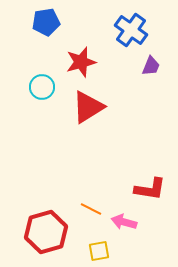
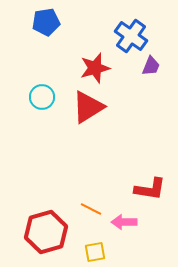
blue cross: moved 6 px down
red star: moved 14 px right, 6 px down
cyan circle: moved 10 px down
pink arrow: rotated 15 degrees counterclockwise
yellow square: moved 4 px left, 1 px down
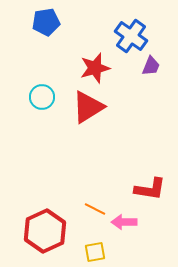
orange line: moved 4 px right
red hexagon: moved 1 px left, 1 px up; rotated 9 degrees counterclockwise
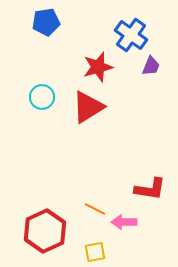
blue cross: moved 1 px up
red star: moved 3 px right, 1 px up
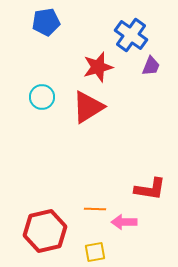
orange line: rotated 25 degrees counterclockwise
red hexagon: rotated 12 degrees clockwise
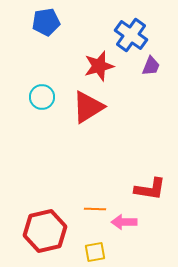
red star: moved 1 px right, 1 px up
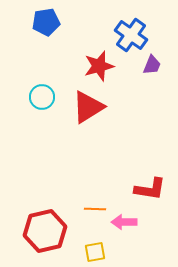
purple trapezoid: moved 1 px right, 1 px up
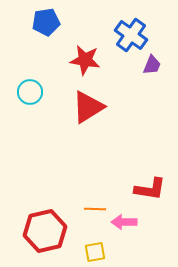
red star: moved 14 px left, 6 px up; rotated 24 degrees clockwise
cyan circle: moved 12 px left, 5 px up
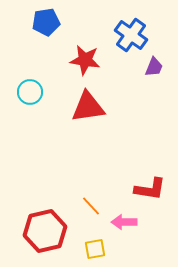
purple trapezoid: moved 2 px right, 2 px down
red triangle: rotated 24 degrees clockwise
orange line: moved 4 px left, 3 px up; rotated 45 degrees clockwise
yellow square: moved 3 px up
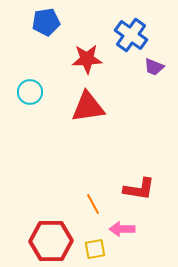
red star: moved 2 px right, 1 px up; rotated 12 degrees counterclockwise
purple trapezoid: rotated 90 degrees clockwise
red L-shape: moved 11 px left
orange line: moved 2 px right, 2 px up; rotated 15 degrees clockwise
pink arrow: moved 2 px left, 7 px down
red hexagon: moved 6 px right, 10 px down; rotated 12 degrees clockwise
